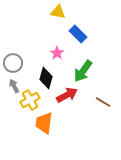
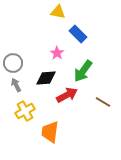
black diamond: rotated 70 degrees clockwise
gray arrow: moved 2 px right, 1 px up
yellow cross: moved 5 px left, 11 px down
orange trapezoid: moved 6 px right, 9 px down
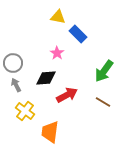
yellow triangle: moved 5 px down
green arrow: moved 21 px right
yellow cross: rotated 24 degrees counterclockwise
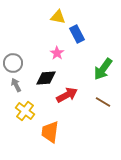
blue rectangle: moved 1 px left; rotated 18 degrees clockwise
green arrow: moved 1 px left, 2 px up
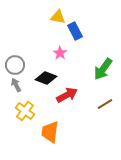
blue rectangle: moved 2 px left, 3 px up
pink star: moved 3 px right
gray circle: moved 2 px right, 2 px down
black diamond: rotated 25 degrees clockwise
brown line: moved 2 px right, 2 px down; rotated 63 degrees counterclockwise
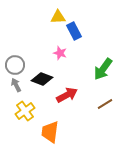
yellow triangle: rotated 14 degrees counterclockwise
blue rectangle: moved 1 px left
pink star: rotated 16 degrees counterclockwise
black diamond: moved 4 px left, 1 px down
yellow cross: rotated 18 degrees clockwise
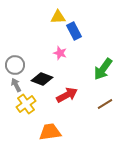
yellow cross: moved 1 px right, 7 px up
orange trapezoid: rotated 75 degrees clockwise
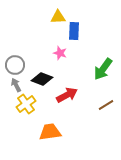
blue rectangle: rotated 30 degrees clockwise
brown line: moved 1 px right, 1 px down
